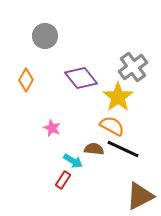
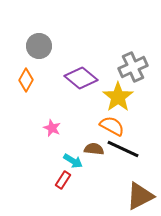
gray circle: moved 6 px left, 10 px down
gray cross: rotated 12 degrees clockwise
purple diamond: rotated 12 degrees counterclockwise
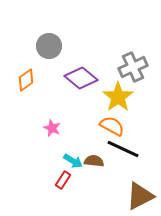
gray circle: moved 10 px right
orange diamond: rotated 25 degrees clockwise
brown semicircle: moved 12 px down
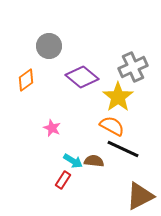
purple diamond: moved 1 px right, 1 px up
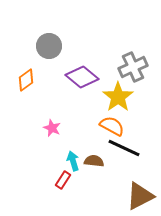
black line: moved 1 px right, 1 px up
cyan arrow: rotated 138 degrees counterclockwise
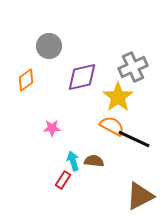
purple diamond: rotated 52 degrees counterclockwise
pink star: rotated 24 degrees counterclockwise
black line: moved 10 px right, 9 px up
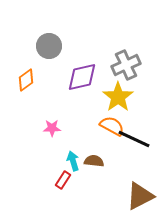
gray cross: moved 7 px left, 2 px up
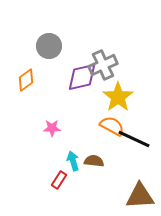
gray cross: moved 23 px left
red rectangle: moved 4 px left
brown triangle: rotated 24 degrees clockwise
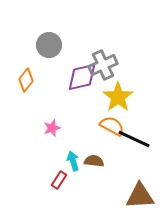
gray circle: moved 1 px up
orange diamond: rotated 15 degrees counterclockwise
pink star: rotated 18 degrees counterclockwise
